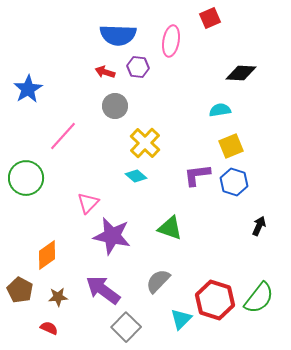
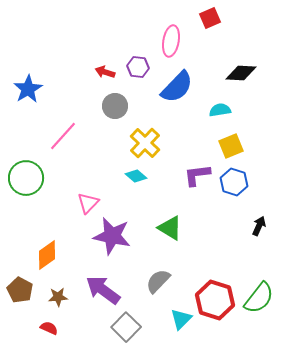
blue semicircle: moved 59 px right, 52 px down; rotated 48 degrees counterclockwise
green triangle: rotated 12 degrees clockwise
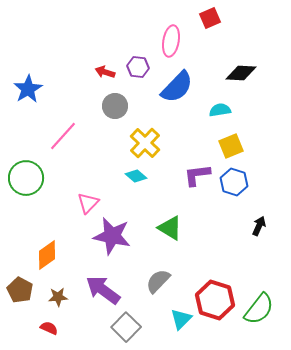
green semicircle: moved 11 px down
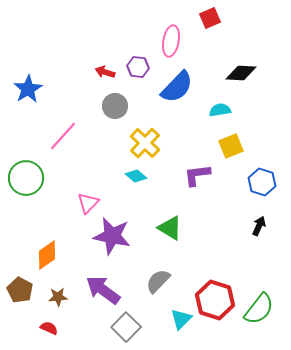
blue hexagon: moved 28 px right
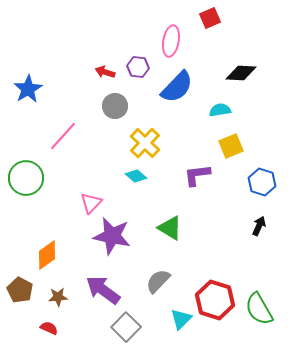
pink triangle: moved 3 px right
green semicircle: rotated 112 degrees clockwise
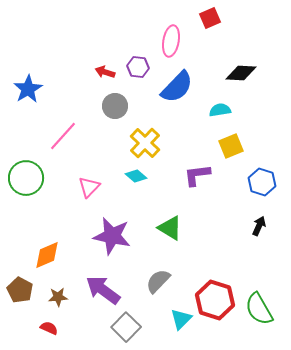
pink triangle: moved 2 px left, 16 px up
orange diamond: rotated 12 degrees clockwise
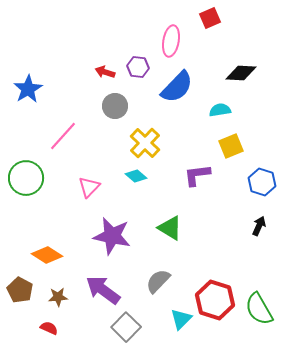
orange diamond: rotated 56 degrees clockwise
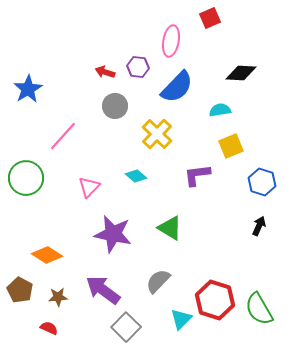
yellow cross: moved 12 px right, 9 px up
purple star: moved 1 px right, 2 px up
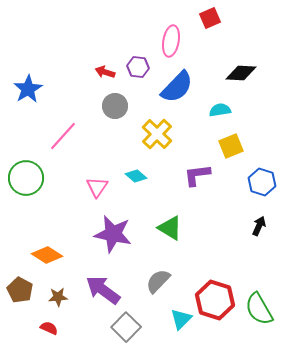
pink triangle: moved 8 px right; rotated 10 degrees counterclockwise
